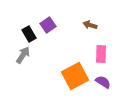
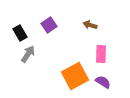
purple square: moved 1 px right
black rectangle: moved 9 px left, 1 px up
gray arrow: moved 5 px right, 1 px up
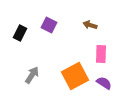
purple square: rotated 28 degrees counterclockwise
black rectangle: rotated 56 degrees clockwise
gray arrow: moved 4 px right, 21 px down
purple semicircle: moved 1 px right, 1 px down
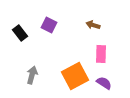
brown arrow: moved 3 px right
black rectangle: rotated 63 degrees counterclockwise
gray arrow: rotated 18 degrees counterclockwise
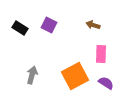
black rectangle: moved 5 px up; rotated 21 degrees counterclockwise
purple semicircle: moved 2 px right
